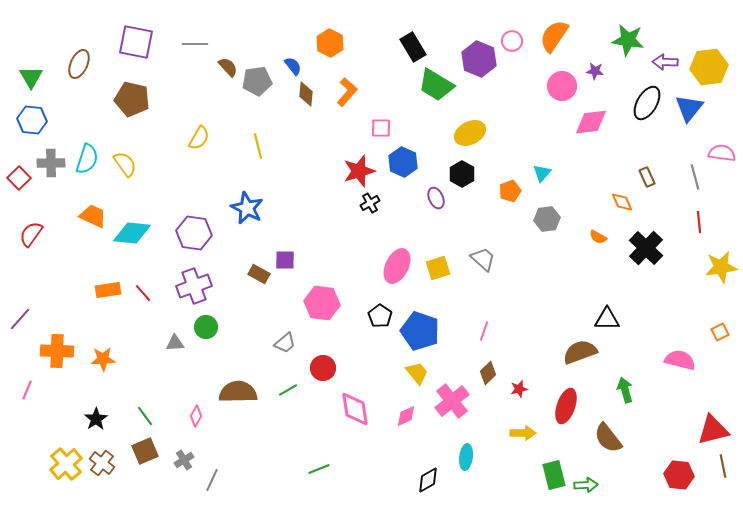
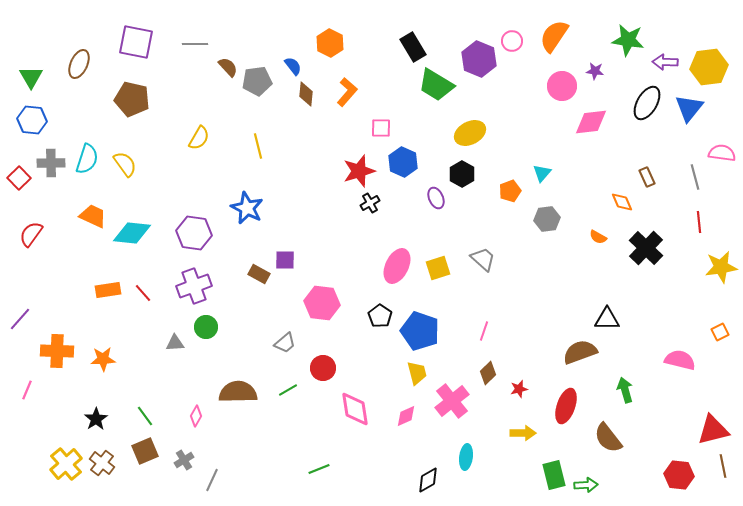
yellow trapezoid at (417, 373): rotated 25 degrees clockwise
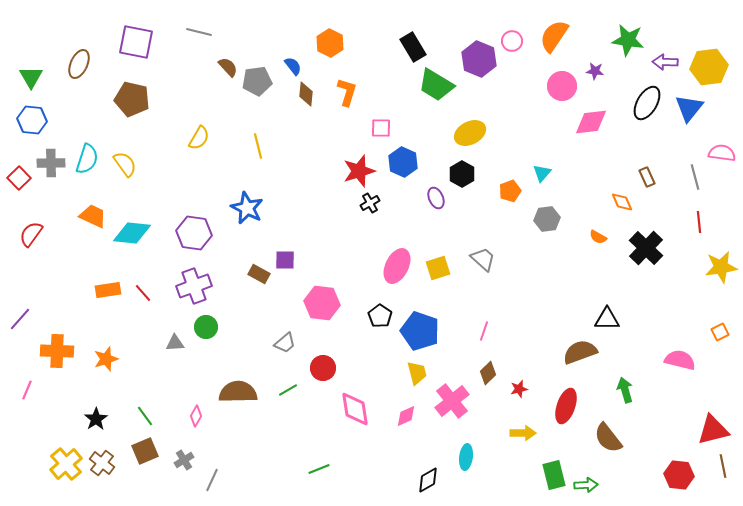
gray line at (195, 44): moved 4 px right, 12 px up; rotated 15 degrees clockwise
orange L-shape at (347, 92): rotated 24 degrees counterclockwise
orange star at (103, 359): moved 3 px right; rotated 15 degrees counterclockwise
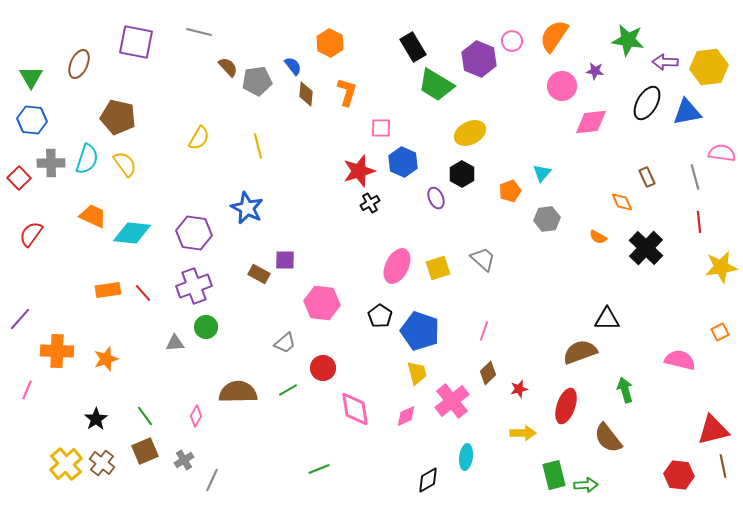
brown pentagon at (132, 99): moved 14 px left, 18 px down
blue triangle at (689, 108): moved 2 px left, 4 px down; rotated 40 degrees clockwise
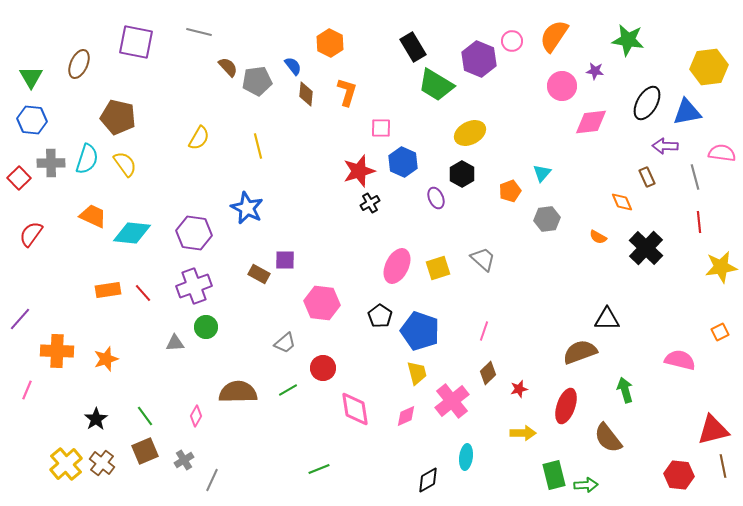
purple arrow at (665, 62): moved 84 px down
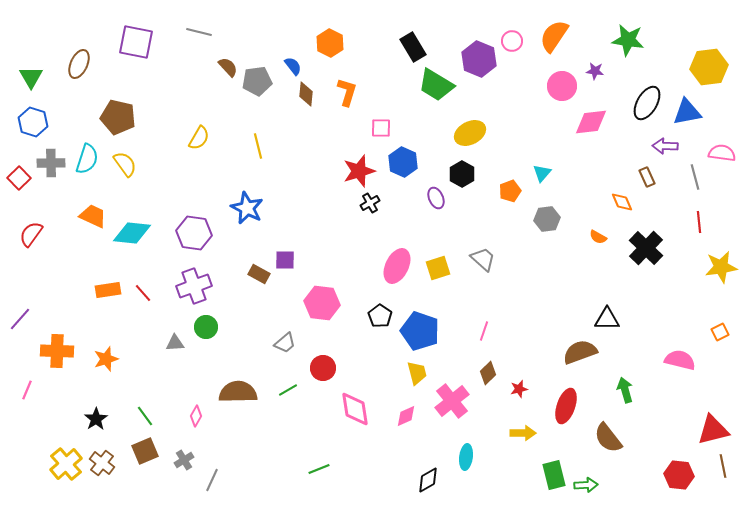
blue hexagon at (32, 120): moved 1 px right, 2 px down; rotated 12 degrees clockwise
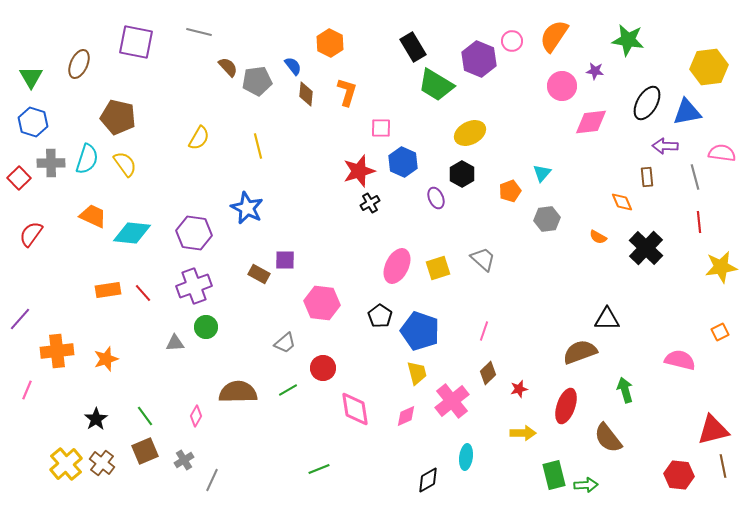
brown rectangle at (647, 177): rotated 18 degrees clockwise
orange cross at (57, 351): rotated 8 degrees counterclockwise
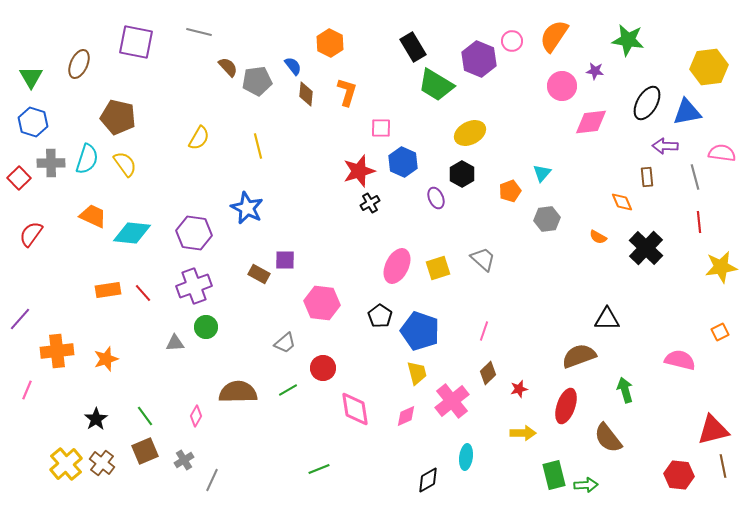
brown semicircle at (580, 352): moved 1 px left, 4 px down
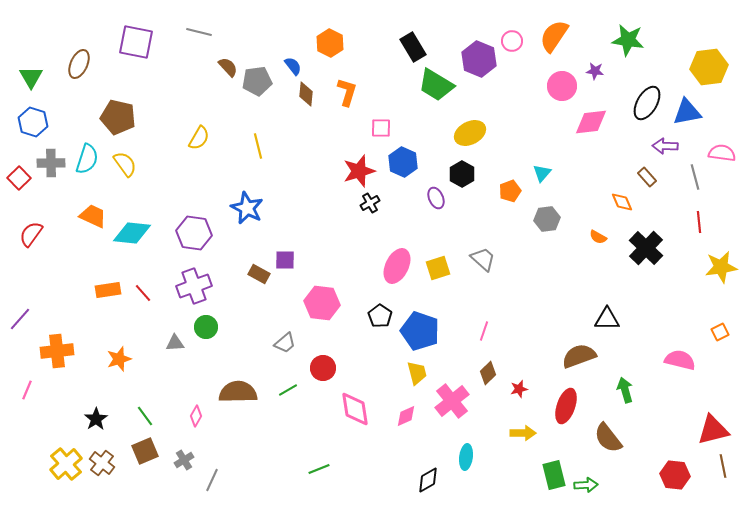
brown rectangle at (647, 177): rotated 36 degrees counterclockwise
orange star at (106, 359): moved 13 px right
red hexagon at (679, 475): moved 4 px left
